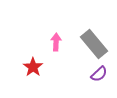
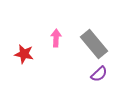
pink arrow: moved 4 px up
red star: moved 9 px left, 13 px up; rotated 24 degrees counterclockwise
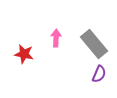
purple semicircle: rotated 24 degrees counterclockwise
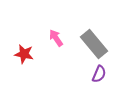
pink arrow: rotated 36 degrees counterclockwise
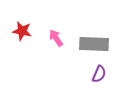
gray rectangle: rotated 48 degrees counterclockwise
red star: moved 2 px left, 23 px up
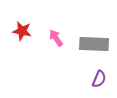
purple semicircle: moved 5 px down
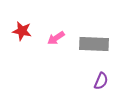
pink arrow: rotated 90 degrees counterclockwise
purple semicircle: moved 2 px right, 2 px down
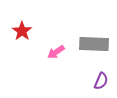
red star: rotated 24 degrees clockwise
pink arrow: moved 14 px down
